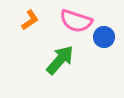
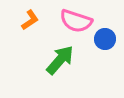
blue circle: moved 1 px right, 2 px down
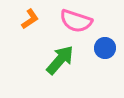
orange L-shape: moved 1 px up
blue circle: moved 9 px down
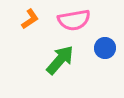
pink semicircle: moved 2 px left, 1 px up; rotated 28 degrees counterclockwise
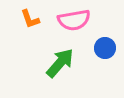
orange L-shape: rotated 105 degrees clockwise
green arrow: moved 3 px down
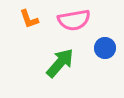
orange L-shape: moved 1 px left
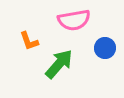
orange L-shape: moved 22 px down
green arrow: moved 1 px left, 1 px down
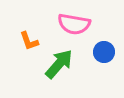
pink semicircle: moved 4 px down; rotated 20 degrees clockwise
blue circle: moved 1 px left, 4 px down
